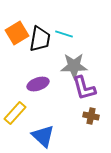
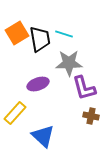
black trapezoid: rotated 20 degrees counterclockwise
gray star: moved 5 px left, 3 px up
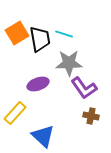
purple L-shape: rotated 20 degrees counterclockwise
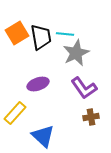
cyan line: moved 1 px right; rotated 12 degrees counterclockwise
black trapezoid: moved 1 px right, 2 px up
gray star: moved 7 px right, 10 px up; rotated 24 degrees counterclockwise
brown cross: moved 1 px down; rotated 21 degrees counterclockwise
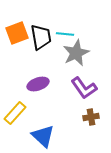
orange square: rotated 10 degrees clockwise
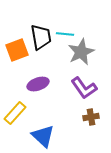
orange square: moved 17 px down
gray star: moved 5 px right, 1 px up
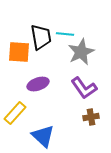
orange square: moved 2 px right, 2 px down; rotated 25 degrees clockwise
